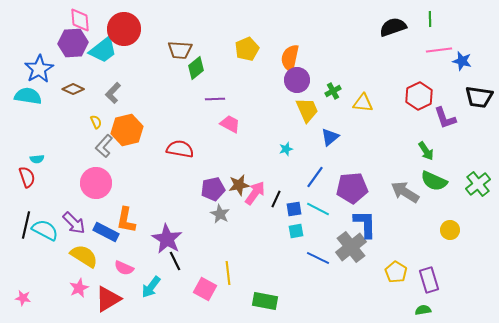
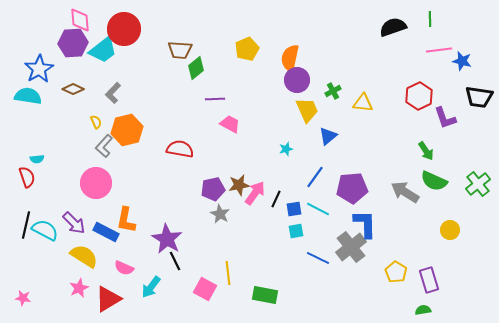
blue triangle at (330, 137): moved 2 px left, 1 px up
green rectangle at (265, 301): moved 6 px up
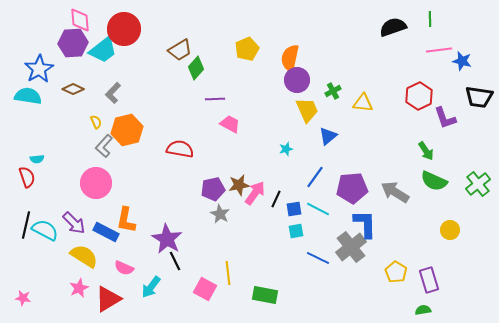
brown trapezoid at (180, 50): rotated 35 degrees counterclockwise
green diamond at (196, 68): rotated 10 degrees counterclockwise
gray arrow at (405, 192): moved 10 px left
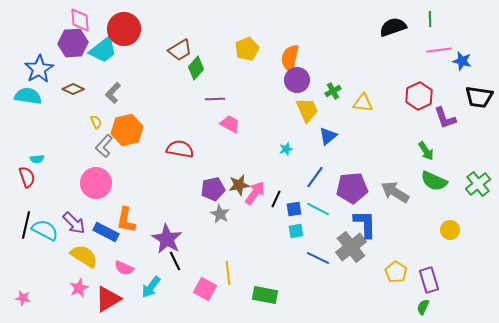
green semicircle at (423, 310): moved 3 px up; rotated 56 degrees counterclockwise
